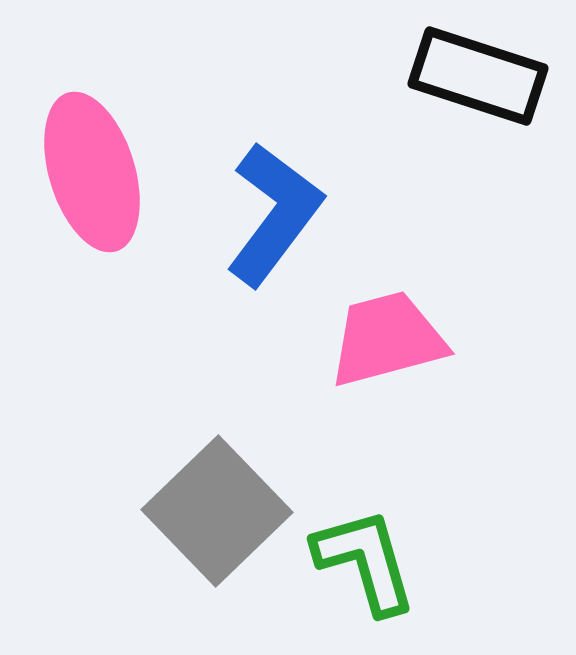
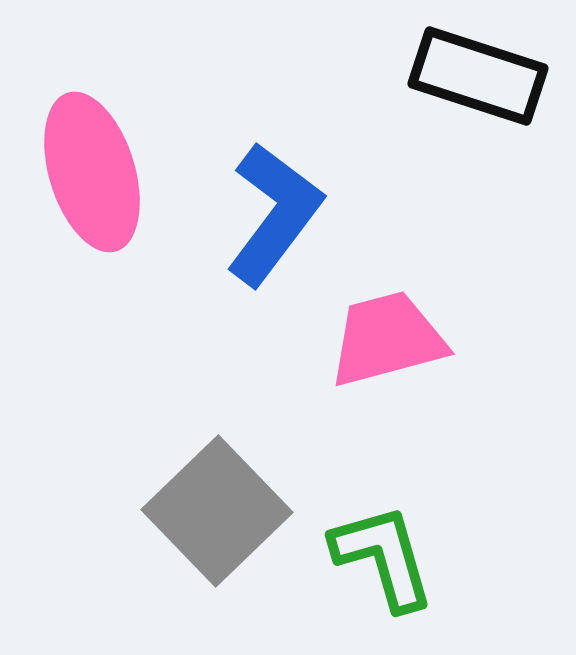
green L-shape: moved 18 px right, 4 px up
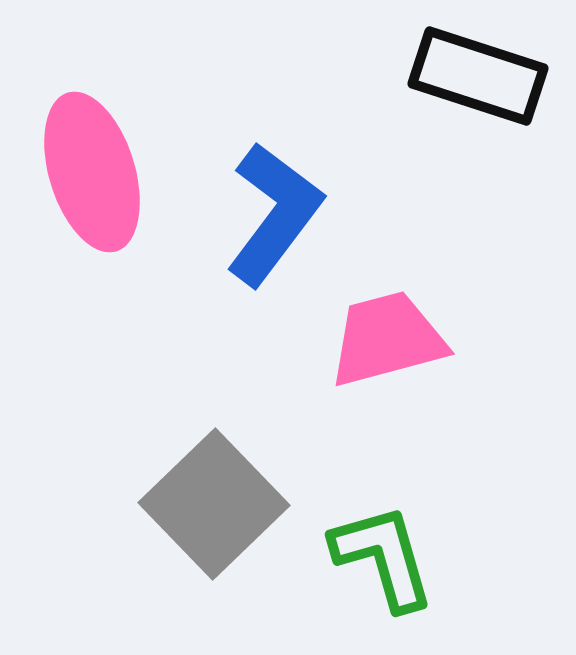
gray square: moved 3 px left, 7 px up
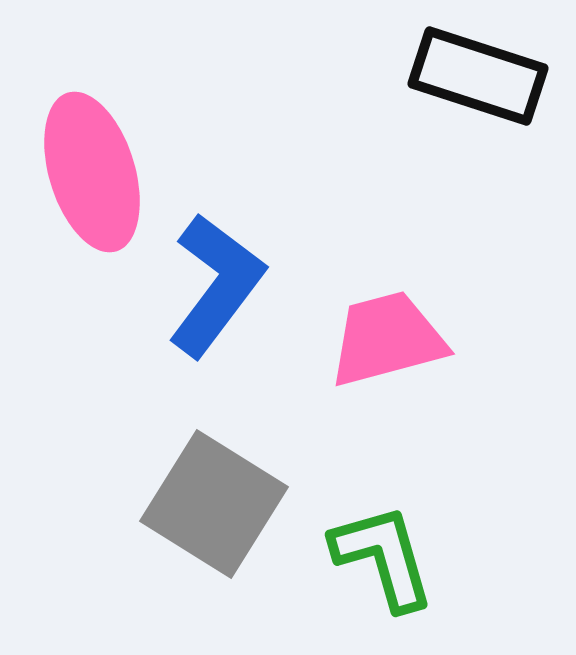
blue L-shape: moved 58 px left, 71 px down
gray square: rotated 14 degrees counterclockwise
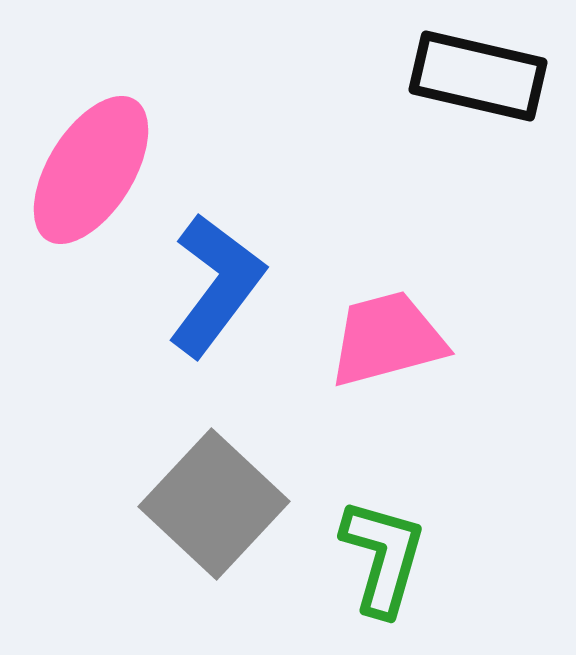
black rectangle: rotated 5 degrees counterclockwise
pink ellipse: moved 1 px left, 2 px up; rotated 49 degrees clockwise
gray square: rotated 11 degrees clockwise
green L-shape: rotated 32 degrees clockwise
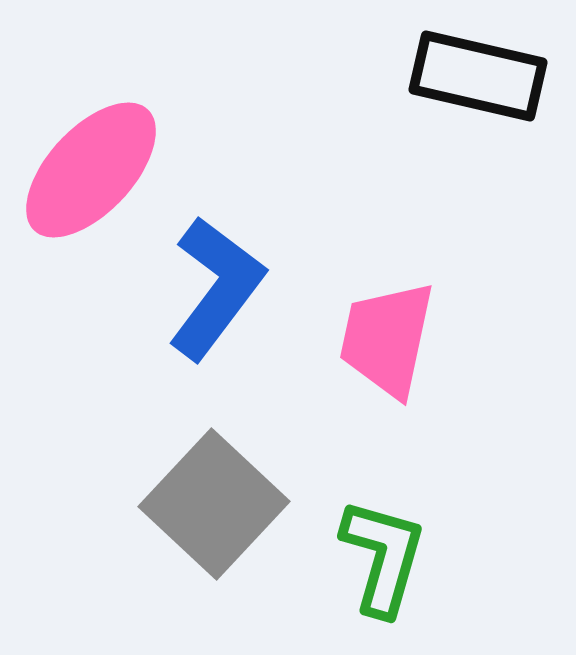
pink ellipse: rotated 11 degrees clockwise
blue L-shape: moved 3 px down
pink trapezoid: rotated 63 degrees counterclockwise
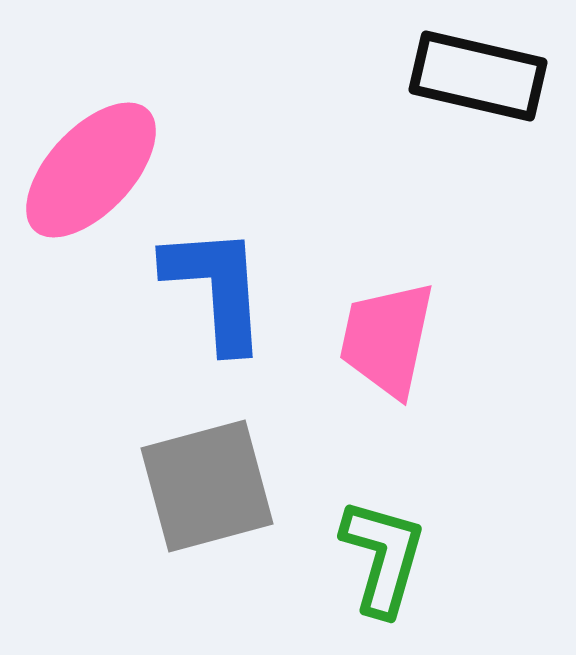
blue L-shape: rotated 41 degrees counterclockwise
gray square: moved 7 px left, 18 px up; rotated 32 degrees clockwise
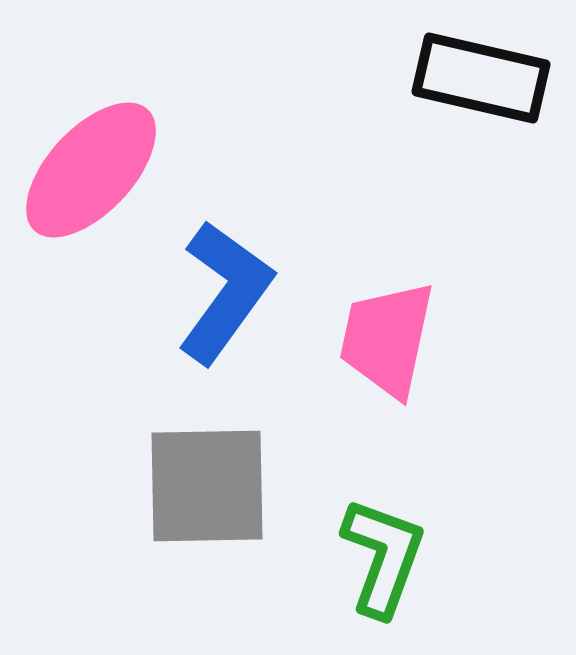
black rectangle: moved 3 px right, 2 px down
blue L-shape: moved 9 px right, 4 px down; rotated 40 degrees clockwise
gray square: rotated 14 degrees clockwise
green L-shape: rotated 4 degrees clockwise
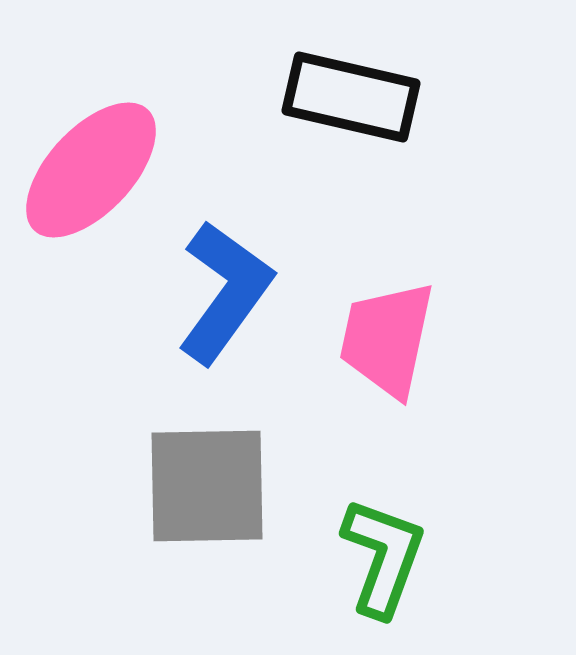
black rectangle: moved 130 px left, 19 px down
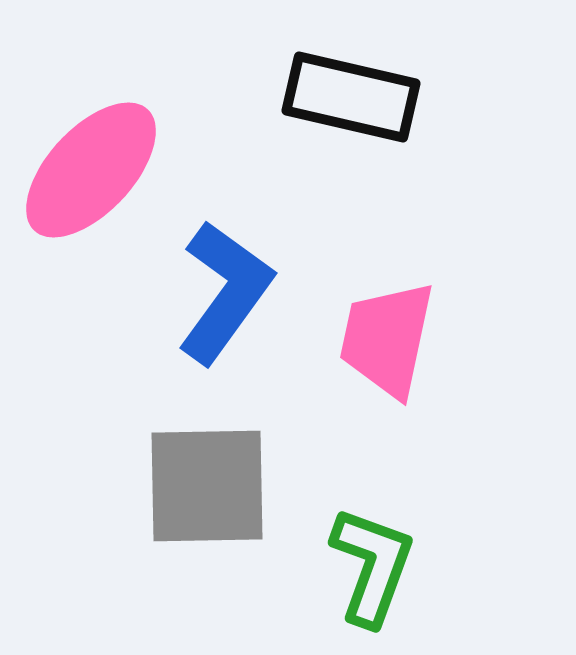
green L-shape: moved 11 px left, 9 px down
